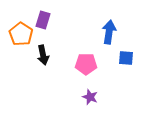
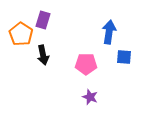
blue square: moved 2 px left, 1 px up
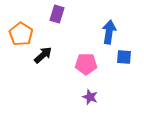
purple rectangle: moved 14 px right, 6 px up
black arrow: rotated 120 degrees counterclockwise
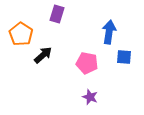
pink pentagon: moved 1 px right, 1 px up; rotated 10 degrees clockwise
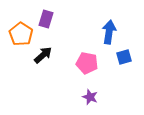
purple rectangle: moved 11 px left, 5 px down
blue square: rotated 21 degrees counterclockwise
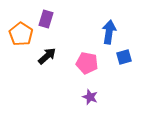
black arrow: moved 4 px right, 1 px down
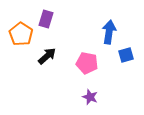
blue square: moved 2 px right, 2 px up
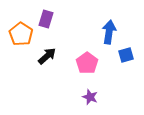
pink pentagon: rotated 25 degrees clockwise
